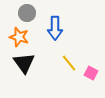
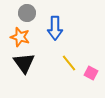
orange star: moved 1 px right
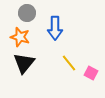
black triangle: rotated 15 degrees clockwise
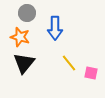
pink square: rotated 16 degrees counterclockwise
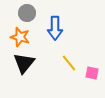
pink square: moved 1 px right
